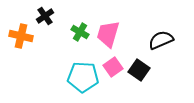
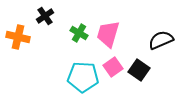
green cross: moved 1 px left, 1 px down
orange cross: moved 3 px left, 1 px down
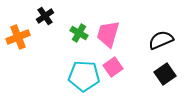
orange cross: rotated 35 degrees counterclockwise
black square: moved 26 px right, 4 px down; rotated 20 degrees clockwise
cyan pentagon: moved 1 px right, 1 px up
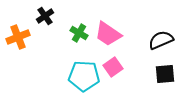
pink trapezoid: rotated 72 degrees counterclockwise
black square: rotated 30 degrees clockwise
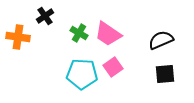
orange cross: rotated 30 degrees clockwise
cyan pentagon: moved 2 px left, 2 px up
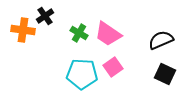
orange cross: moved 5 px right, 7 px up
black square: rotated 30 degrees clockwise
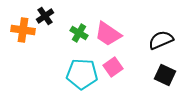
black square: moved 1 px down
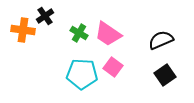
pink square: rotated 18 degrees counterclockwise
black square: rotated 30 degrees clockwise
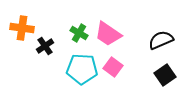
black cross: moved 30 px down
orange cross: moved 1 px left, 2 px up
cyan pentagon: moved 5 px up
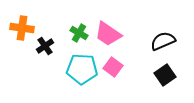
black semicircle: moved 2 px right, 1 px down
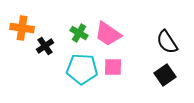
black semicircle: moved 4 px right, 1 px down; rotated 100 degrees counterclockwise
pink square: rotated 36 degrees counterclockwise
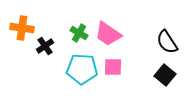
black square: rotated 15 degrees counterclockwise
